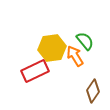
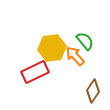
orange arrow: rotated 10 degrees counterclockwise
red rectangle: moved 1 px down
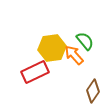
orange arrow: moved 1 px left, 1 px up
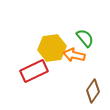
green semicircle: moved 3 px up
orange arrow: rotated 35 degrees counterclockwise
red rectangle: moved 1 px left, 1 px up
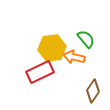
green semicircle: moved 1 px right, 1 px down
orange arrow: moved 2 px down
red rectangle: moved 6 px right, 1 px down
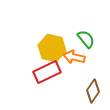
yellow hexagon: rotated 20 degrees clockwise
red rectangle: moved 7 px right
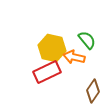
green semicircle: moved 1 px right, 1 px down
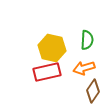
green semicircle: rotated 42 degrees clockwise
orange arrow: moved 10 px right, 11 px down; rotated 30 degrees counterclockwise
red rectangle: rotated 12 degrees clockwise
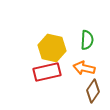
orange arrow: rotated 30 degrees clockwise
